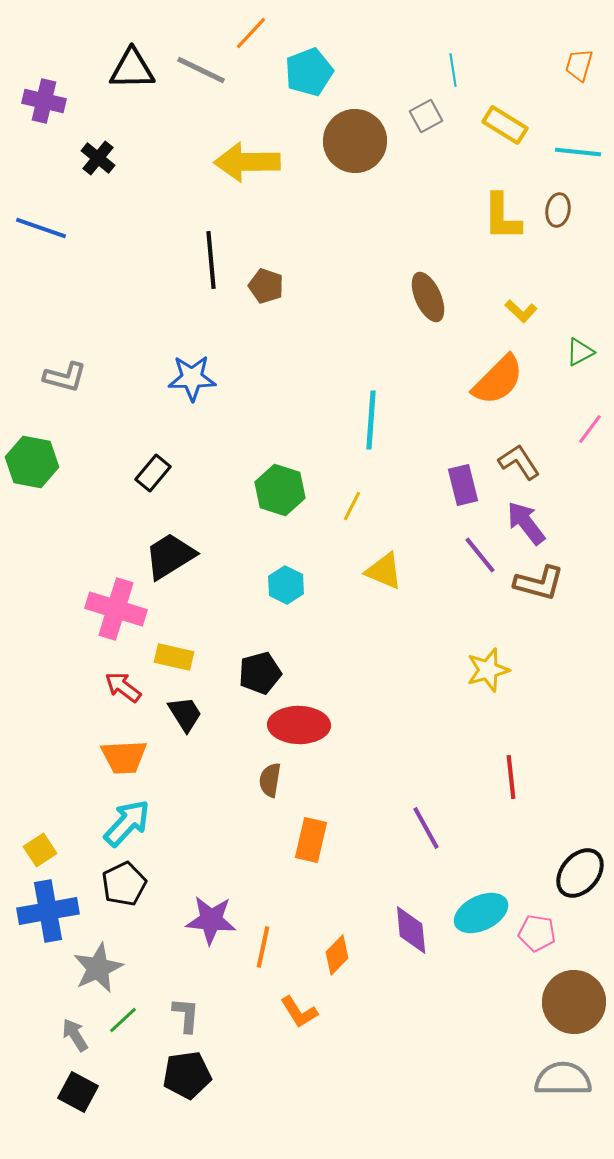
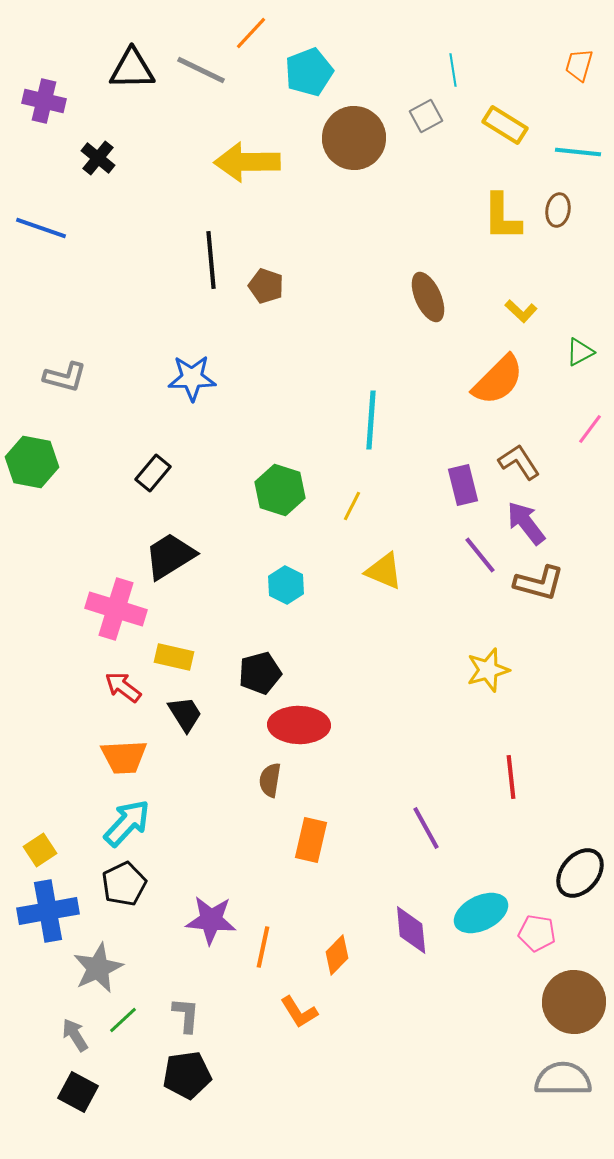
brown circle at (355, 141): moved 1 px left, 3 px up
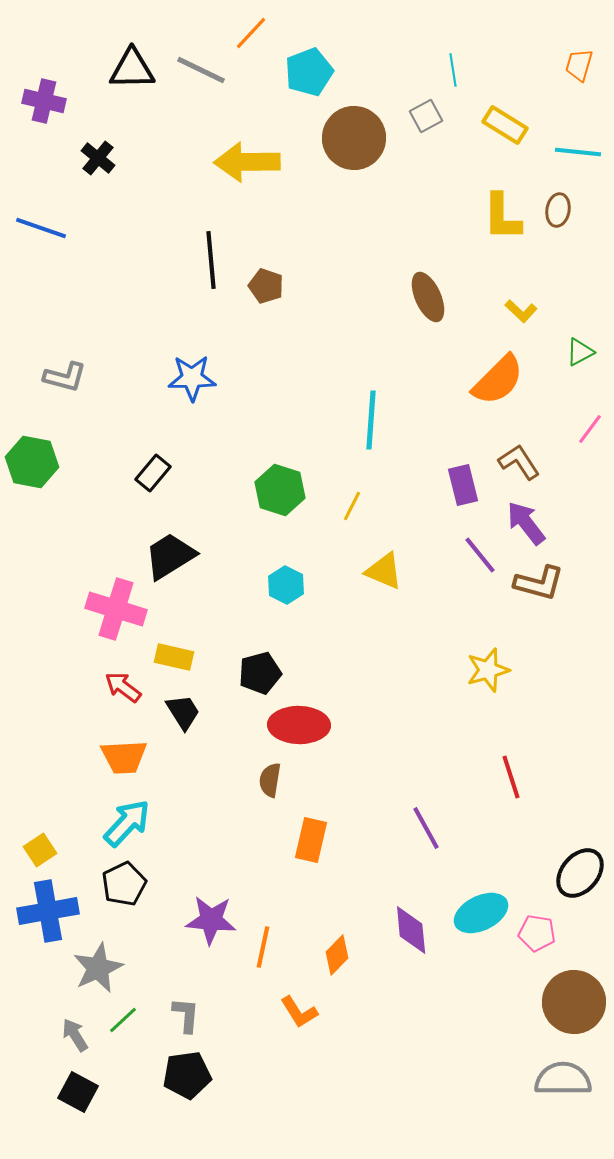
black trapezoid at (185, 714): moved 2 px left, 2 px up
red line at (511, 777): rotated 12 degrees counterclockwise
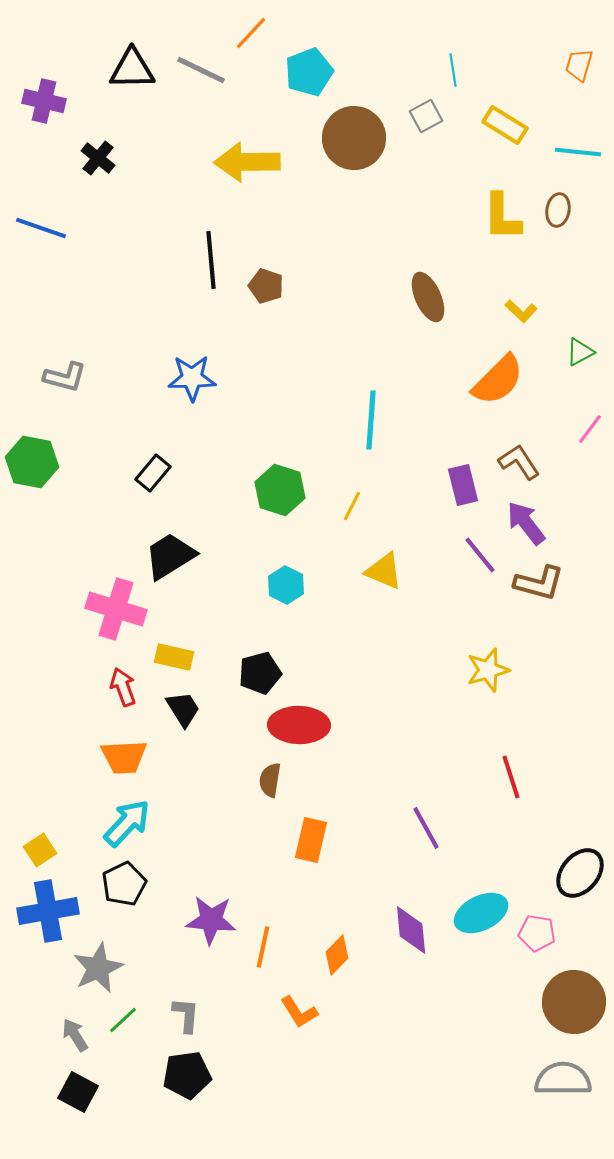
red arrow at (123, 687): rotated 33 degrees clockwise
black trapezoid at (183, 712): moved 3 px up
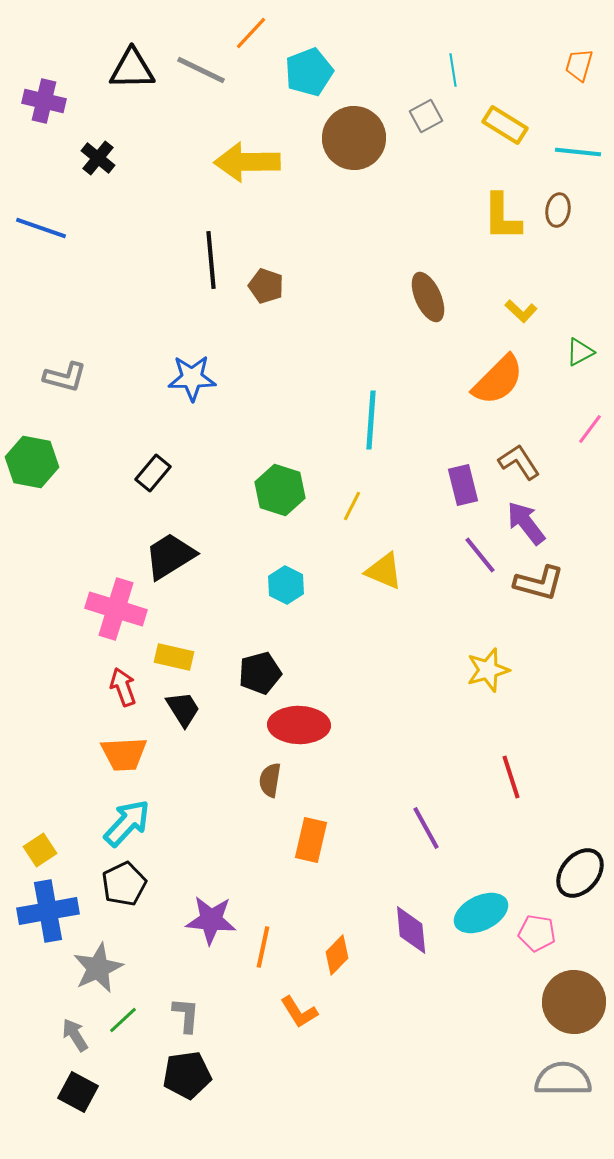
orange trapezoid at (124, 757): moved 3 px up
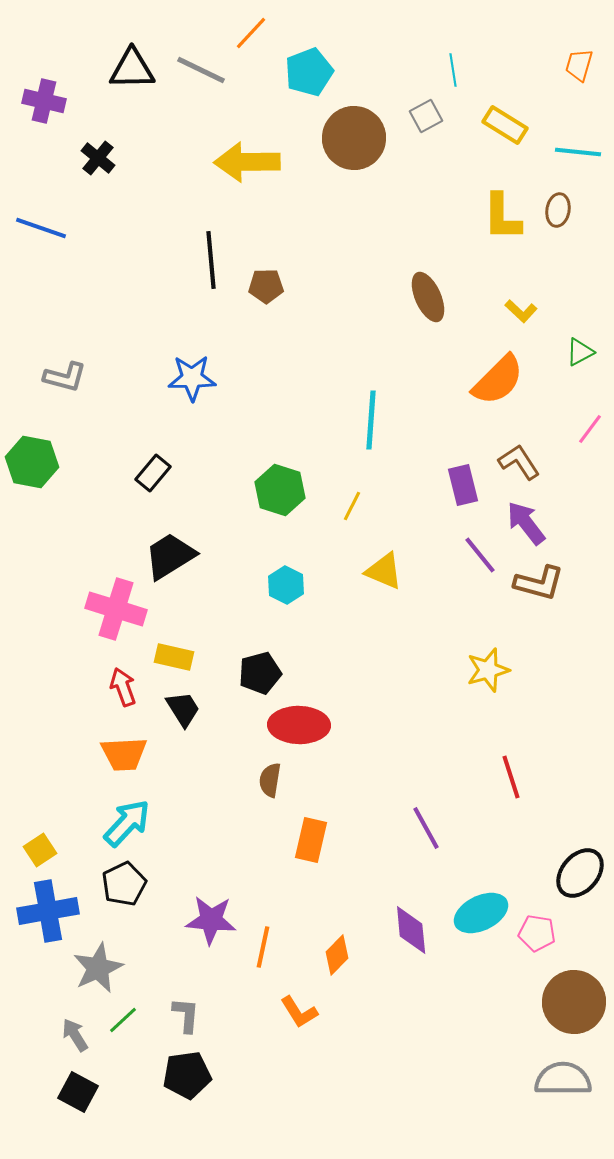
brown pentagon at (266, 286): rotated 20 degrees counterclockwise
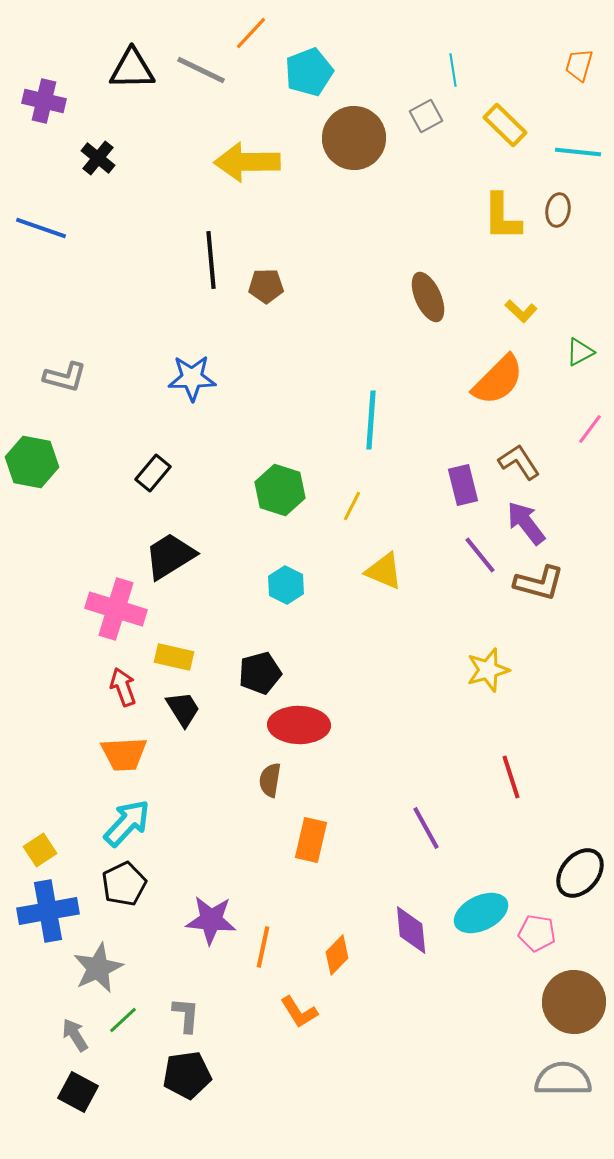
yellow rectangle at (505, 125): rotated 12 degrees clockwise
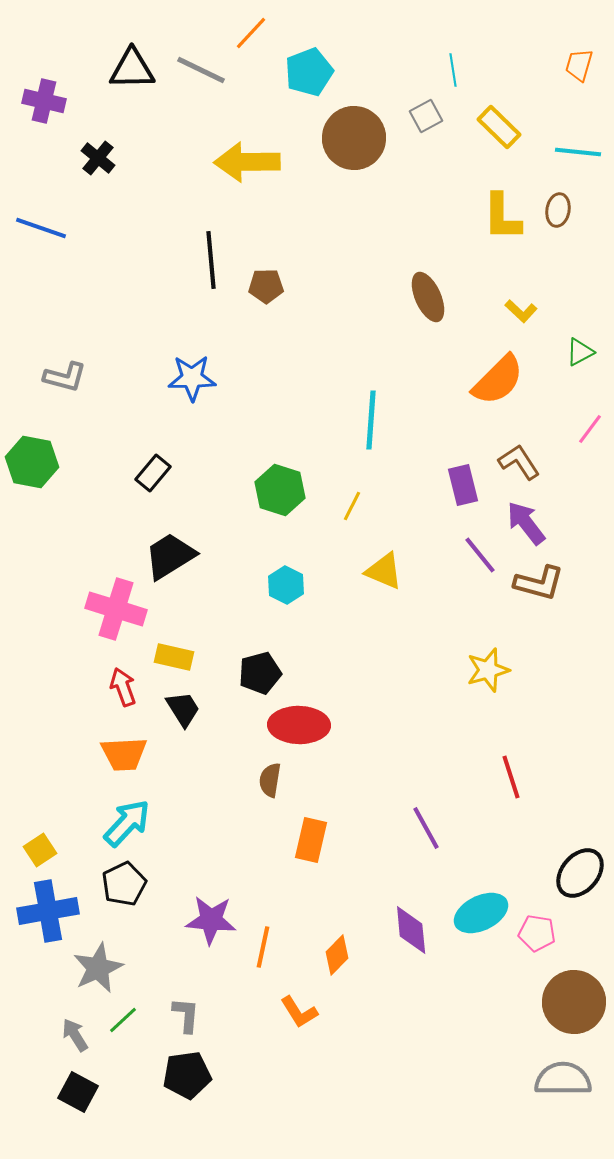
yellow rectangle at (505, 125): moved 6 px left, 2 px down
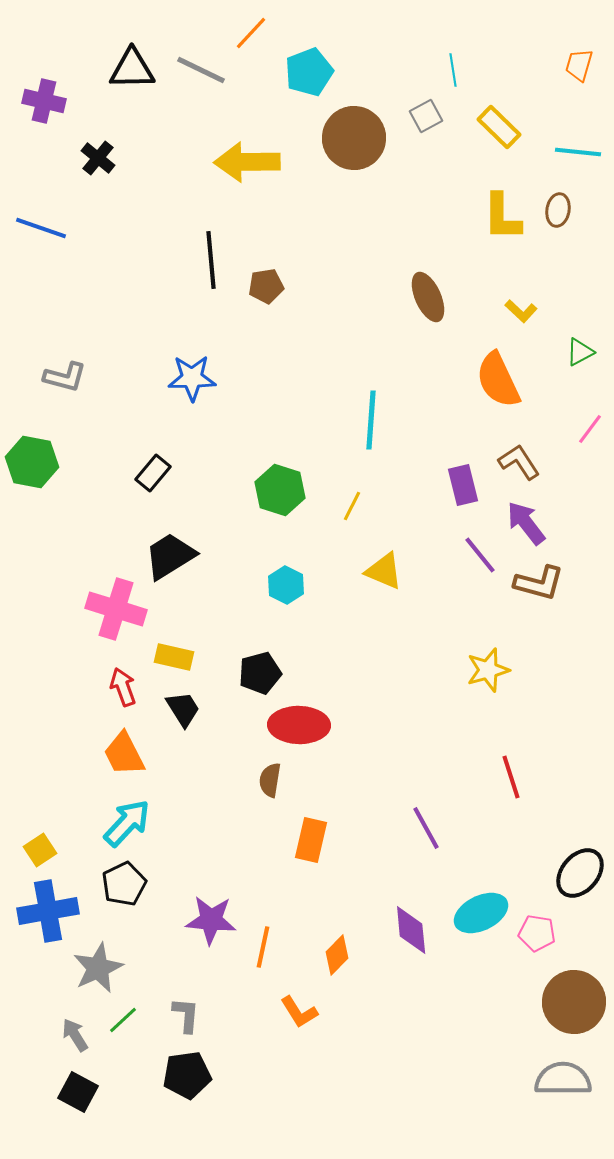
brown pentagon at (266, 286): rotated 8 degrees counterclockwise
orange semicircle at (498, 380): rotated 110 degrees clockwise
orange trapezoid at (124, 754): rotated 66 degrees clockwise
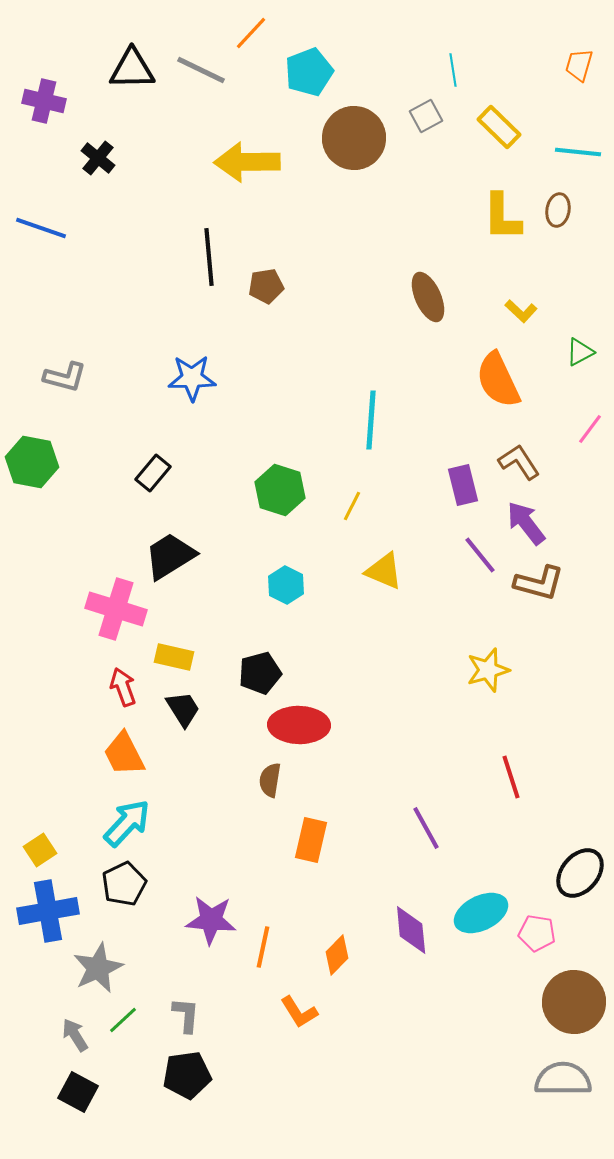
black line at (211, 260): moved 2 px left, 3 px up
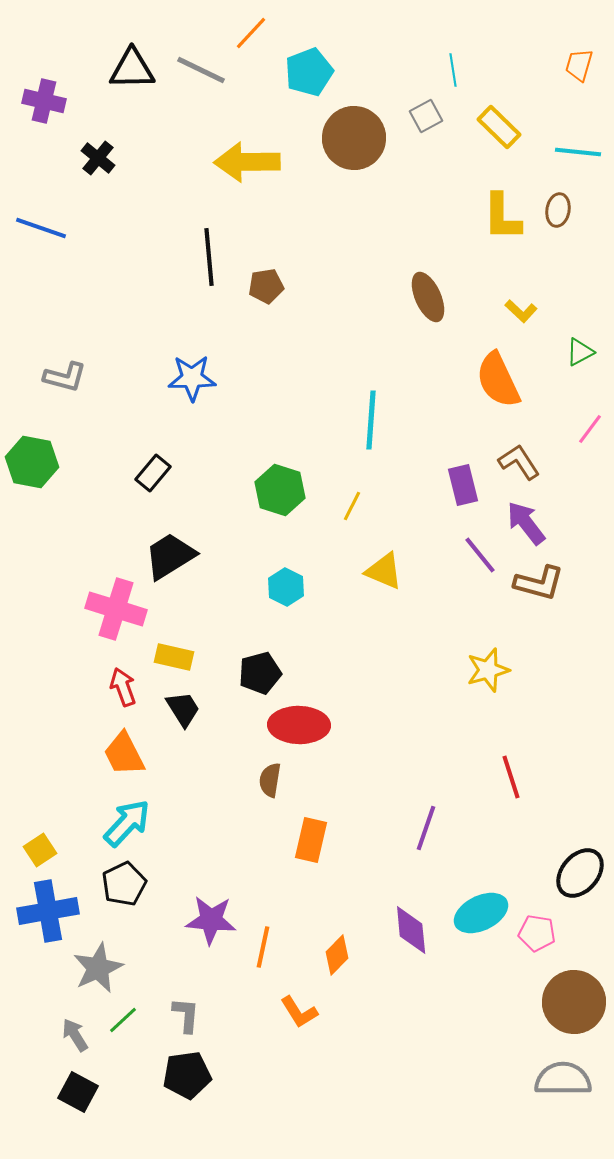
cyan hexagon at (286, 585): moved 2 px down
purple line at (426, 828): rotated 48 degrees clockwise
